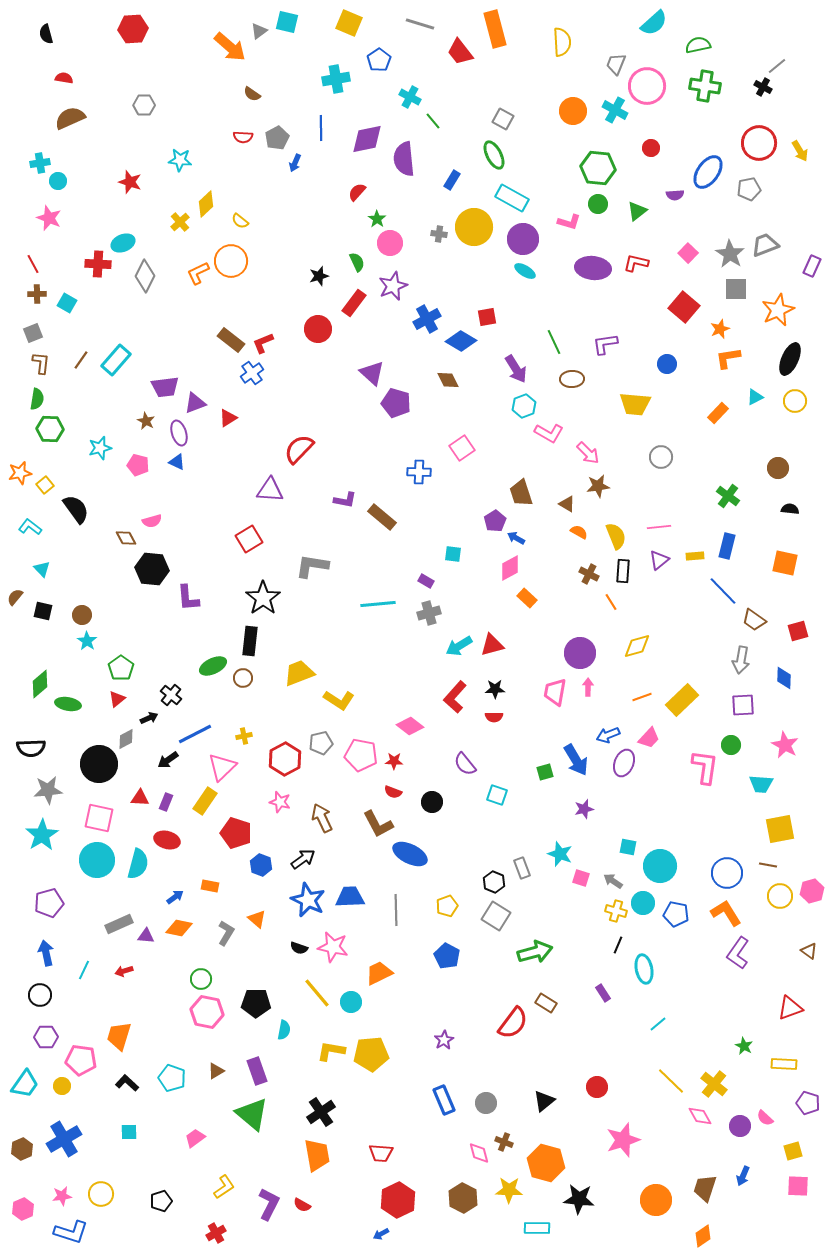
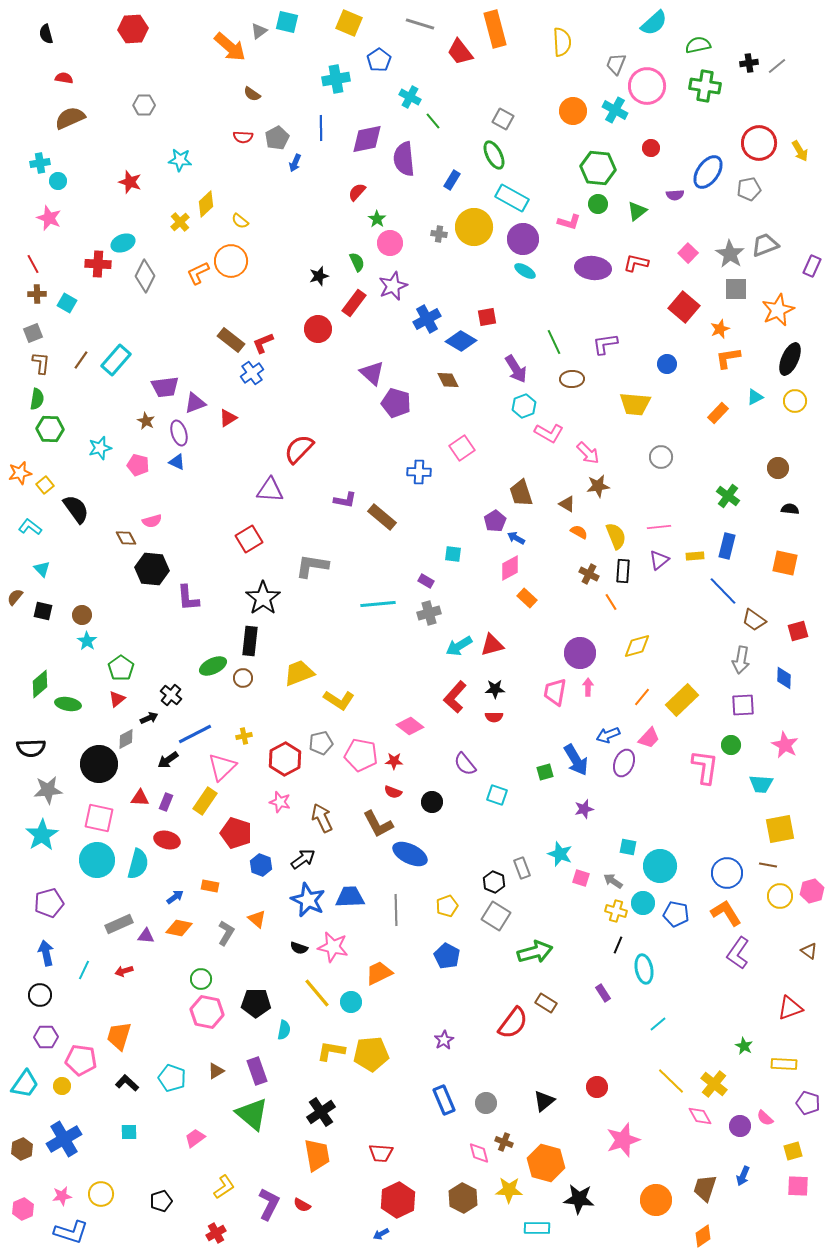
black cross at (763, 87): moved 14 px left, 24 px up; rotated 36 degrees counterclockwise
orange line at (642, 697): rotated 30 degrees counterclockwise
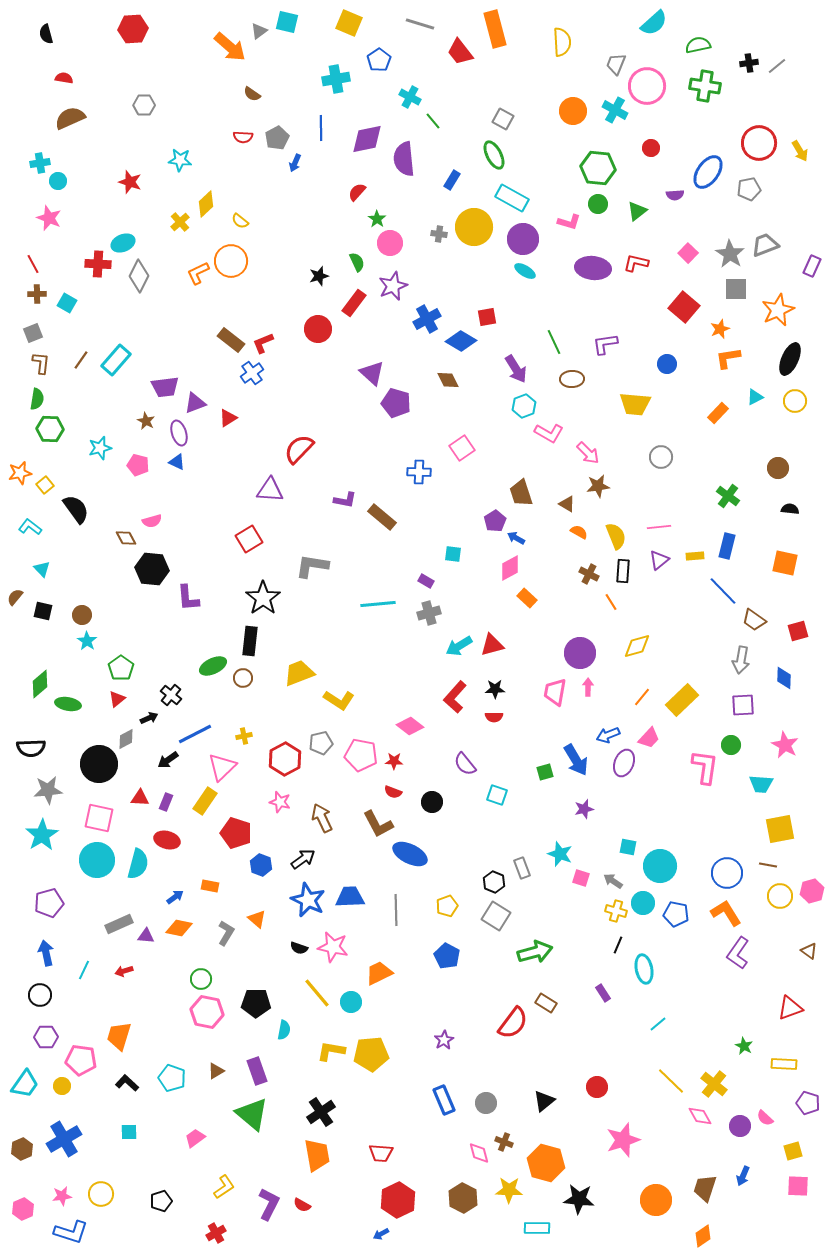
gray diamond at (145, 276): moved 6 px left
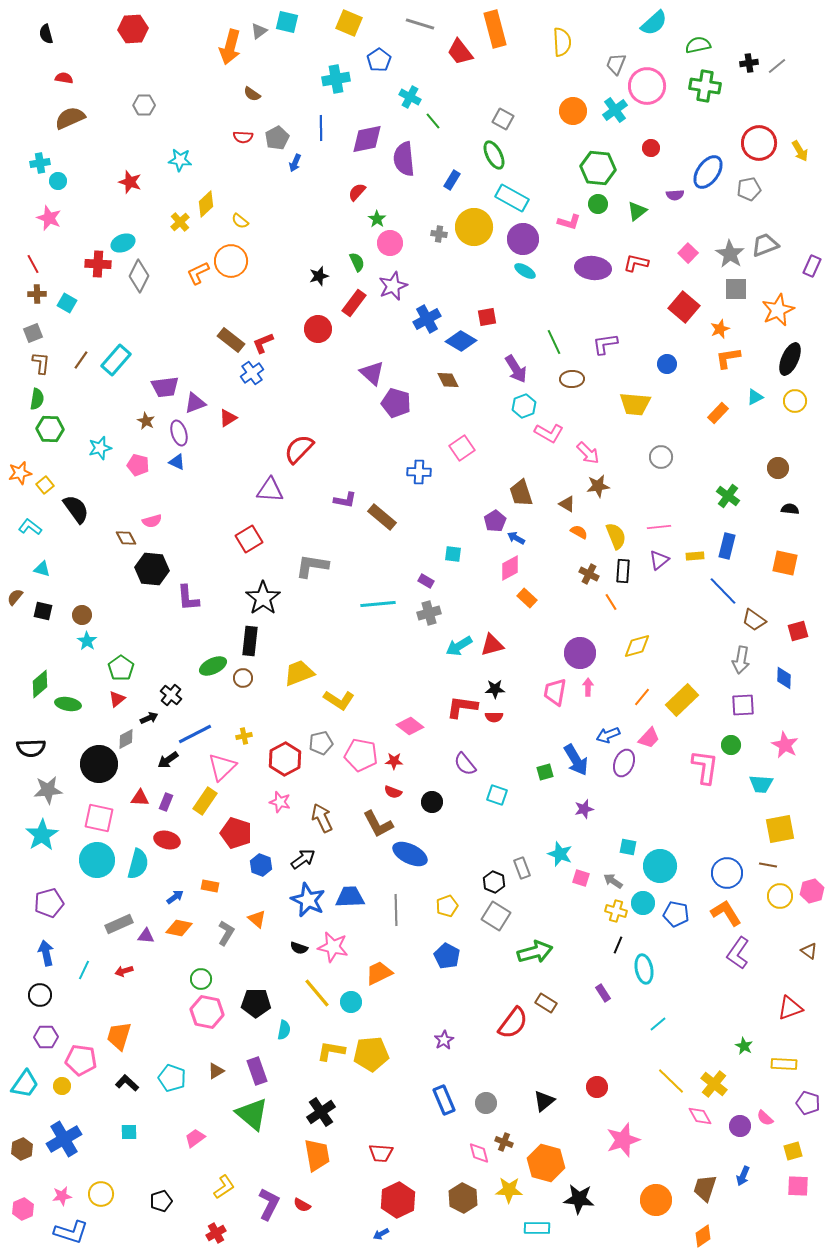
orange arrow at (230, 47): rotated 64 degrees clockwise
cyan cross at (615, 110): rotated 25 degrees clockwise
cyan triangle at (42, 569): rotated 30 degrees counterclockwise
red L-shape at (455, 697): moved 7 px right, 10 px down; rotated 56 degrees clockwise
